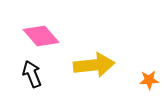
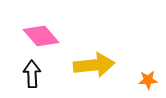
black arrow: rotated 20 degrees clockwise
orange star: moved 1 px left
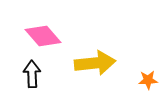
pink diamond: moved 2 px right
yellow arrow: moved 1 px right, 2 px up
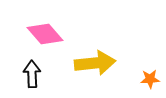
pink diamond: moved 2 px right, 2 px up
orange star: moved 2 px right, 1 px up
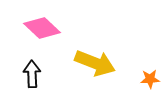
pink diamond: moved 3 px left, 6 px up; rotated 6 degrees counterclockwise
yellow arrow: rotated 27 degrees clockwise
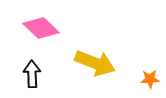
pink diamond: moved 1 px left
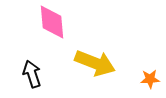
pink diamond: moved 11 px right, 6 px up; rotated 42 degrees clockwise
black arrow: rotated 16 degrees counterclockwise
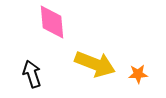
yellow arrow: moved 1 px down
orange star: moved 12 px left, 5 px up
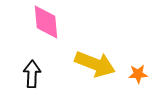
pink diamond: moved 6 px left
black arrow: rotated 20 degrees clockwise
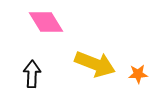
pink diamond: rotated 27 degrees counterclockwise
